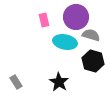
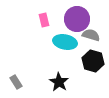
purple circle: moved 1 px right, 2 px down
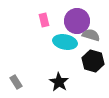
purple circle: moved 2 px down
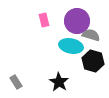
cyan ellipse: moved 6 px right, 4 px down
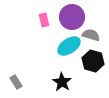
purple circle: moved 5 px left, 4 px up
cyan ellipse: moved 2 px left; rotated 45 degrees counterclockwise
black star: moved 3 px right
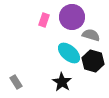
pink rectangle: rotated 32 degrees clockwise
cyan ellipse: moved 7 px down; rotated 75 degrees clockwise
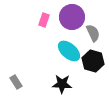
gray semicircle: moved 2 px right, 2 px up; rotated 48 degrees clockwise
cyan ellipse: moved 2 px up
black star: moved 2 px down; rotated 30 degrees counterclockwise
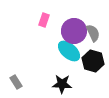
purple circle: moved 2 px right, 14 px down
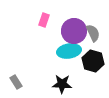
cyan ellipse: rotated 50 degrees counterclockwise
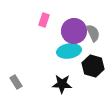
black hexagon: moved 5 px down
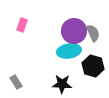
pink rectangle: moved 22 px left, 5 px down
